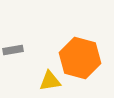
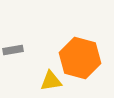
yellow triangle: moved 1 px right
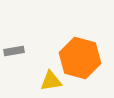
gray rectangle: moved 1 px right, 1 px down
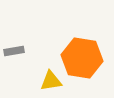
orange hexagon: moved 2 px right; rotated 6 degrees counterclockwise
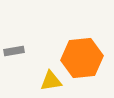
orange hexagon: rotated 15 degrees counterclockwise
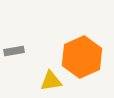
orange hexagon: moved 1 px up; rotated 18 degrees counterclockwise
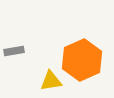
orange hexagon: moved 3 px down
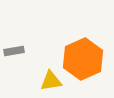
orange hexagon: moved 1 px right, 1 px up
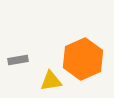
gray rectangle: moved 4 px right, 9 px down
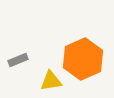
gray rectangle: rotated 12 degrees counterclockwise
